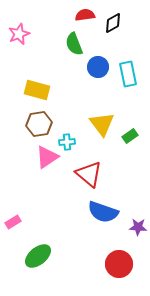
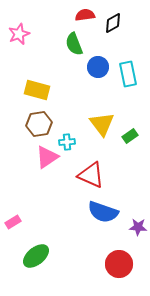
red triangle: moved 2 px right, 1 px down; rotated 16 degrees counterclockwise
green ellipse: moved 2 px left
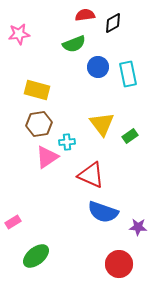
pink star: rotated 15 degrees clockwise
green semicircle: rotated 90 degrees counterclockwise
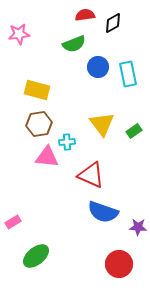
green rectangle: moved 4 px right, 5 px up
pink triangle: rotated 40 degrees clockwise
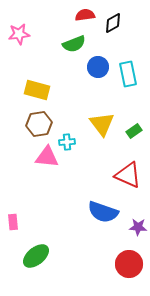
red triangle: moved 37 px right
pink rectangle: rotated 63 degrees counterclockwise
red circle: moved 10 px right
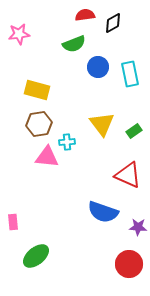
cyan rectangle: moved 2 px right
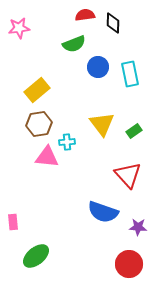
black diamond: rotated 60 degrees counterclockwise
pink star: moved 6 px up
yellow rectangle: rotated 55 degrees counterclockwise
red triangle: rotated 24 degrees clockwise
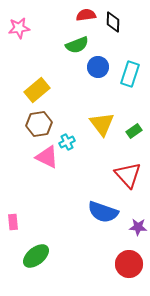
red semicircle: moved 1 px right
black diamond: moved 1 px up
green semicircle: moved 3 px right, 1 px down
cyan rectangle: rotated 30 degrees clockwise
cyan cross: rotated 21 degrees counterclockwise
pink triangle: rotated 20 degrees clockwise
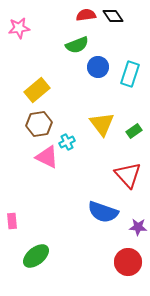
black diamond: moved 6 px up; rotated 35 degrees counterclockwise
pink rectangle: moved 1 px left, 1 px up
red circle: moved 1 px left, 2 px up
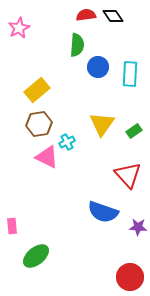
pink star: rotated 20 degrees counterclockwise
green semicircle: rotated 65 degrees counterclockwise
cyan rectangle: rotated 15 degrees counterclockwise
yellow triangle: rotated 12 degrees clockwise
pink rectangle: moved 5 px down
red circle: moved 2 px right, 15 px down
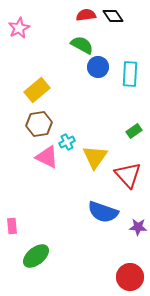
green semicircle: moved 5 px right; rotated 65 degrees counterclockwise
yellow triangle: moved 7 px left, 33 px down
